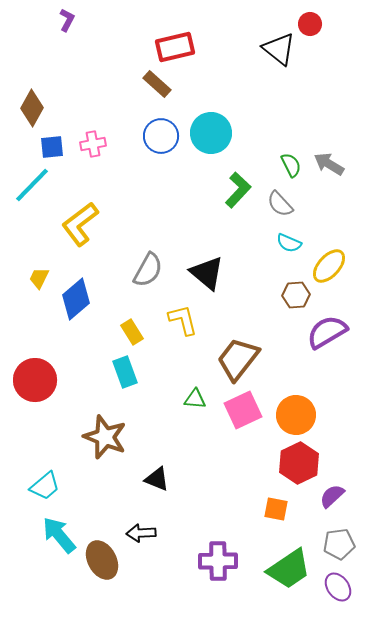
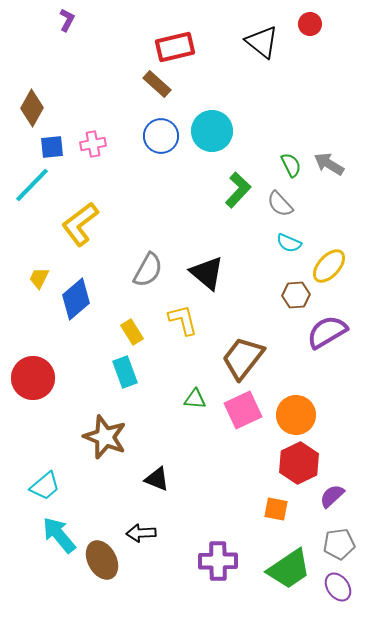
black triangle at (279, 49): moved 17 px left, 7 px up
cyan circle at (211, 133): moved 1 px right, 2 px up
brown trapezoid at (238, 359): moved 5 px right, 1 px up
red circle at (35, 380): moved 2 px left, 2 px up
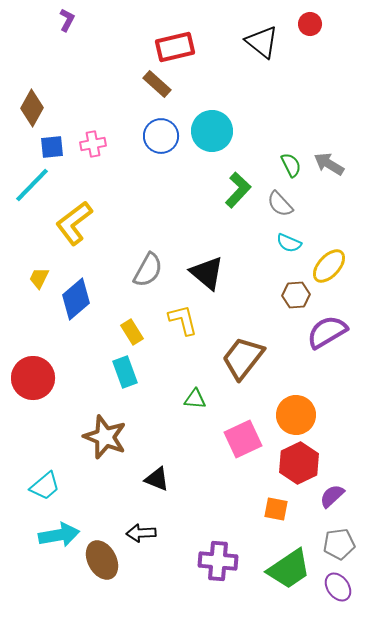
yellow L-shape at (80, 224): moved 6 px left, 1 px up
pink square at (243, 410): moved 29 px down
cyan arrow at (59, 535): rotated 120 degrees clockwise
purple cross at (218, 561): rotated 6 degrees clockwise
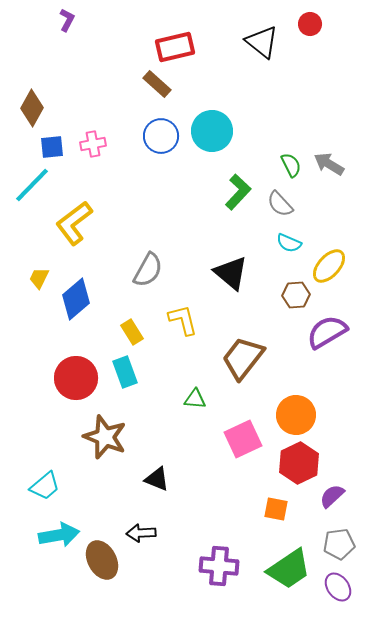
green L-shape at (238, 190): moved 2 px down
black triangle at (207, 273): moved 24 px right
red circle at (33, 378): moved 43 px right
purple cross at (218, 561): moved 1 px right, 5 px down
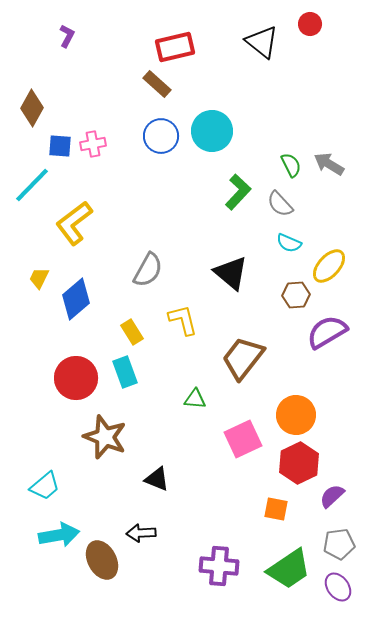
purple L-shape at (67, 20): moved 16 px down
blue square at (52, 147): moved 8 px right, 1 px up; rotated 10 degrees clockwise
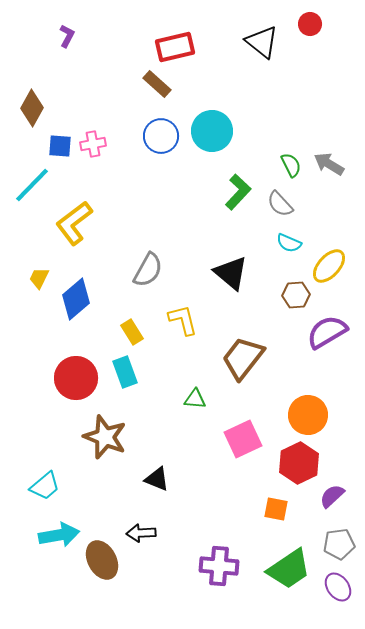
orange circle at (296, 415): moved 12 px right
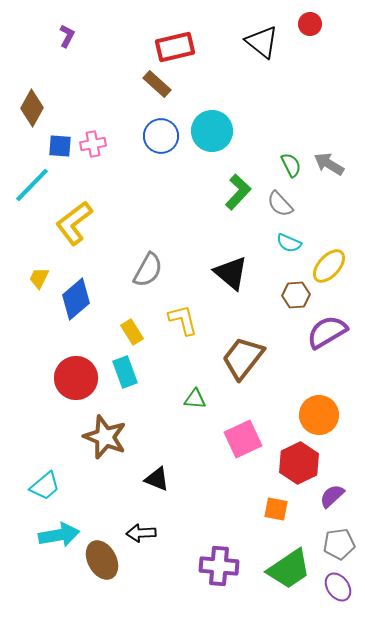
orange circle at (308, 415): moved 11 px right
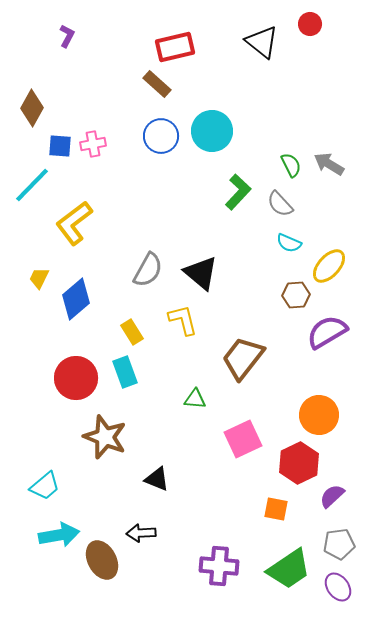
black triangle at (231, 273): moved 30 px left
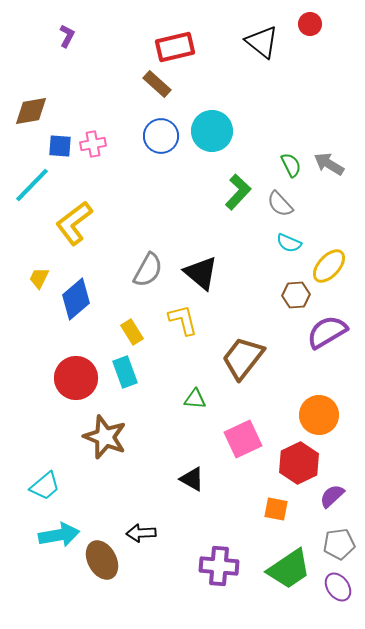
brown diamond at (32, 108): moved 1 px left, 3 px down; rotated 51 degrees clockwise
black triangle at (157, 479): moved 35 px right; rotated 8 degrees clockwise
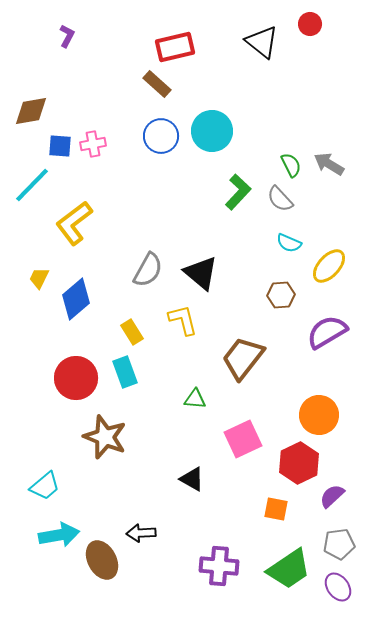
gray semicircle at (280, 204): moved 5 px up
brown hexagon at (296, 295): moved 15 px left
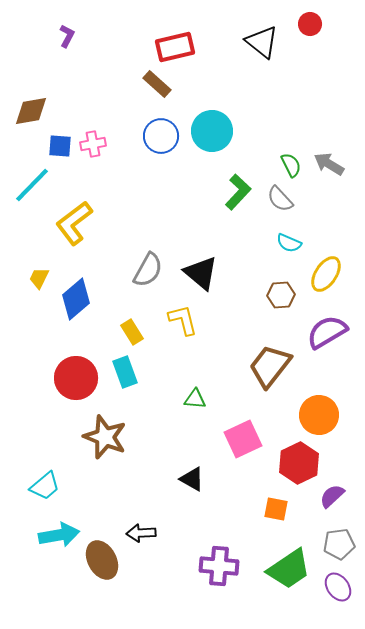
yellow ellipse at (329, 266): moved 3 px left, 8 px down; rotated 9 degrees counterclockwise
brown trapezoid at (243, 358): moved 27 px right, 8 px down
